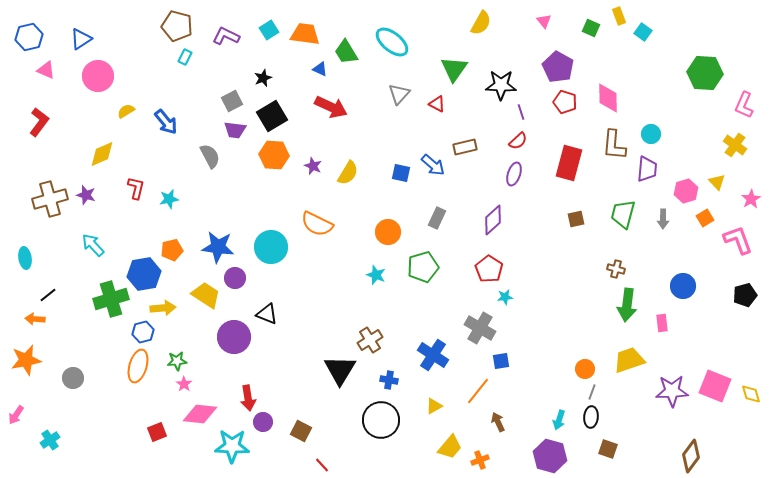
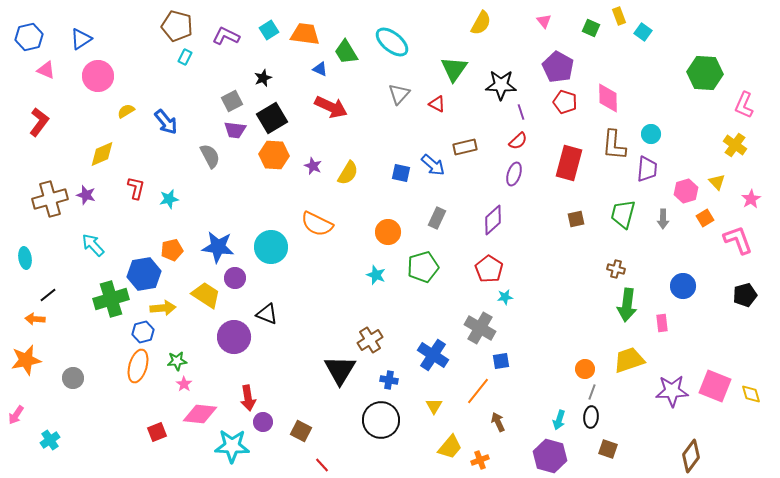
black square at (272, 116): moved 2 px down
yellow triangle at (434, 406): rotated 30 degrees counterclockwise
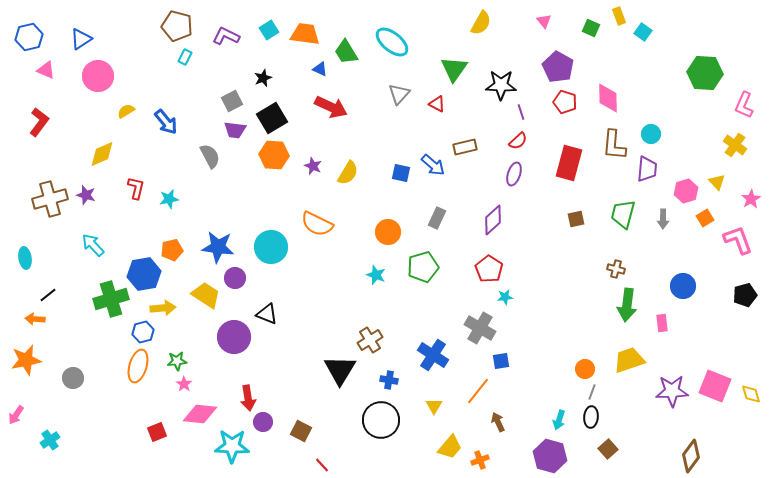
brown square at (608, 449): rotated 30 degrees clockwise
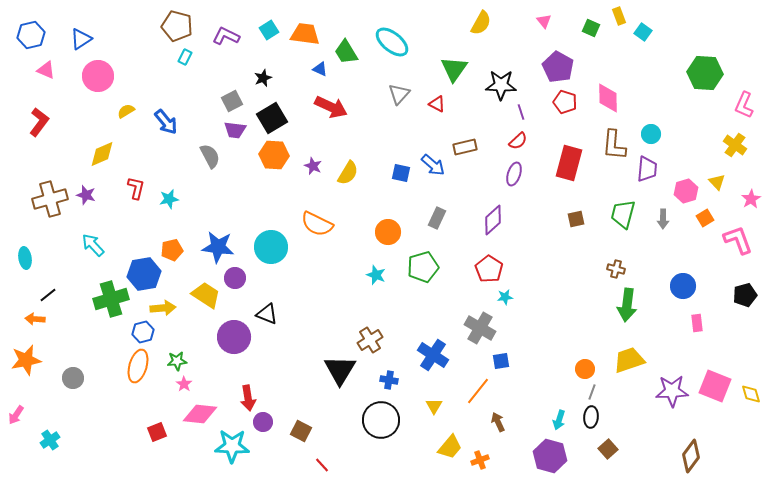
blue hexagon at (29, 37): moved 2 px right, 2 px up
pink rectangle at (662, 323): moved 35 px right
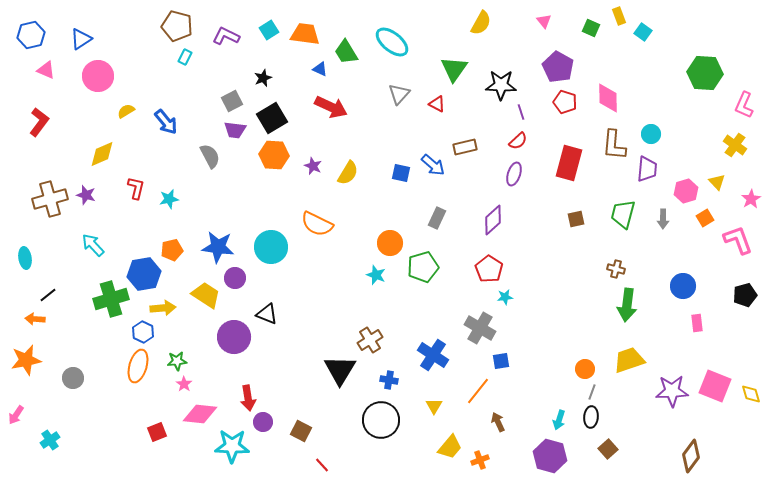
orange circle at (388, 232): moved 2 px right, 11 px down
blue hexagon at (143, 332): rotated 20 degrees counterclockwise
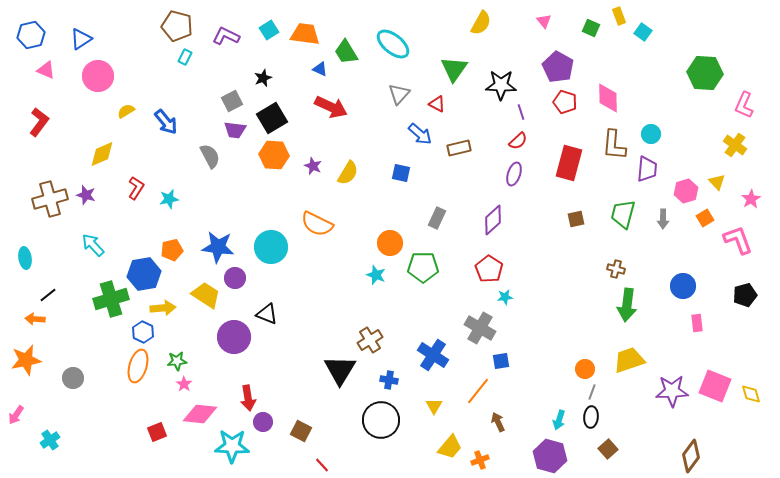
cyan ellipse at (392, 42): moved 1 px right, 2 px down
brown rectangle at (465, 147): moved 6 px left, 1 px down
blue arrow at (433, 165): moved 13 px left, 31 px up
red L-shape at (136, 188): rotated 20 degrees clockwise
green pentagon at (423, 267): rotated 16 degrees clockwise
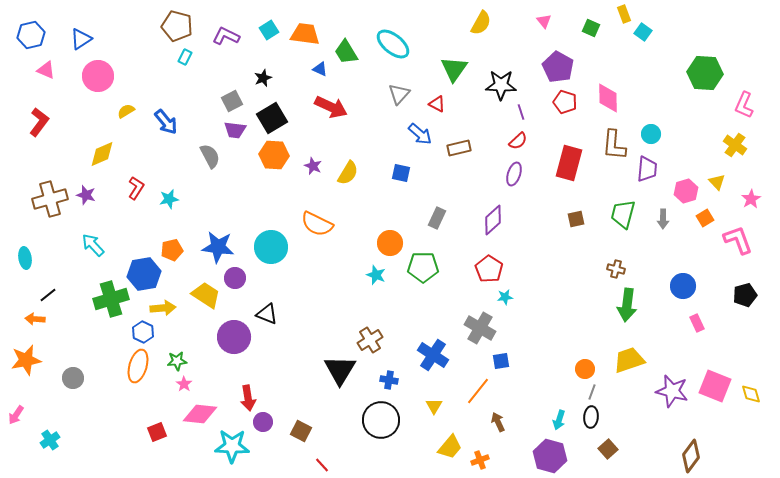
yellow rectangle at (619, 16): moved 5 px right, 2 px up
pink rectangle at (697, 323): rotated 18 degrees counterclockwise
purple star at (672, 391): rotated 16 degrees clockwise
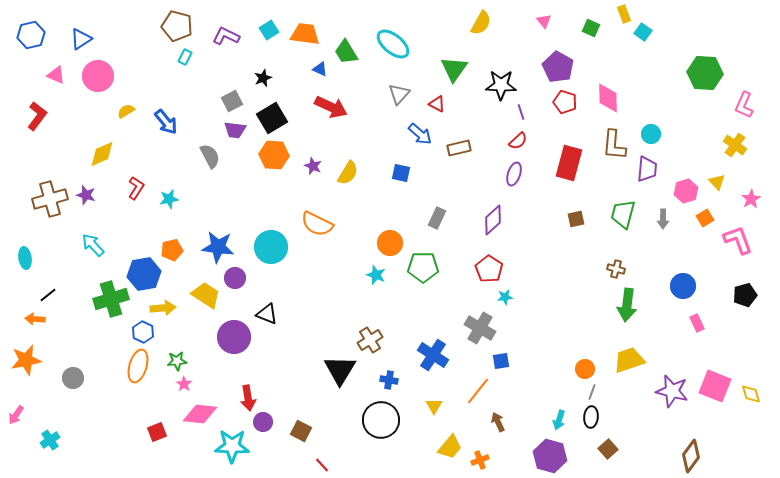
pink triangle at (46, 70): moved 10 px right, 5 px down
red L-shape at (39, 122): moved 2 px left, 6 px up
